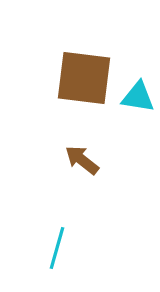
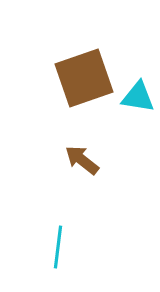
brown square: rotated 26 degrees counterclockwise
cyan line: moved 1 px right, 1 px up; rotated 9 degrees counterclockwise
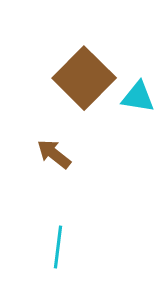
brown square: rotated 26 degrees counterclockwise
brown arrow: moved 28 px left, 6 px up
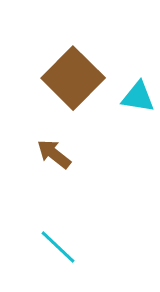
brown square: moved 11 px left
cyan line: rotated 54 degrees counterclockwise
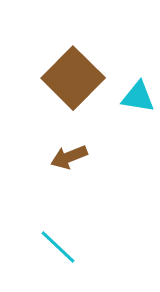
brown arrow: moved 15 px right, 3 px down; rotated 60 degrees counterclockwise
